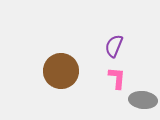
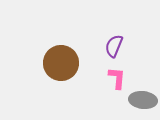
brown circle: moved 8 px up
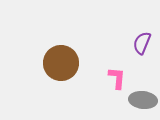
purple semicircle: moved 28 px right, 3 px up
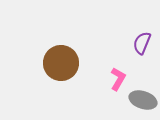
pink L-shape: moved 1 px right, 1 px down; rotated 25 degrees clockwise
gray ellipse: rotated 12 degrees clockwise
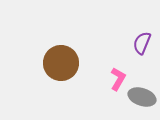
gray ellipse: moved 1 px left, 3 px up
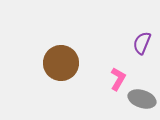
gray ellipse: moved 2 px down
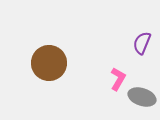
brown circle: moved 12 px left
gray ellipse: moved 2 px up
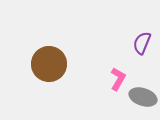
brown circle: moved 1 px down
gray ellipse: moved 1 px right
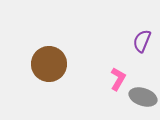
purple semicircle: moved 2 px up
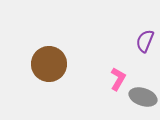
purple semicircle: moved 3 px right
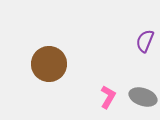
pink L-shape: moved 10 px left, 18 px down
